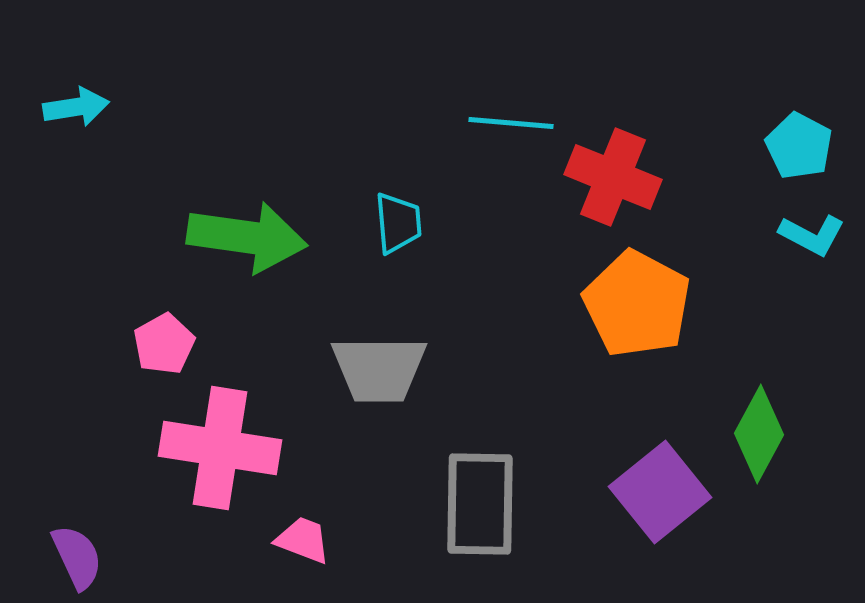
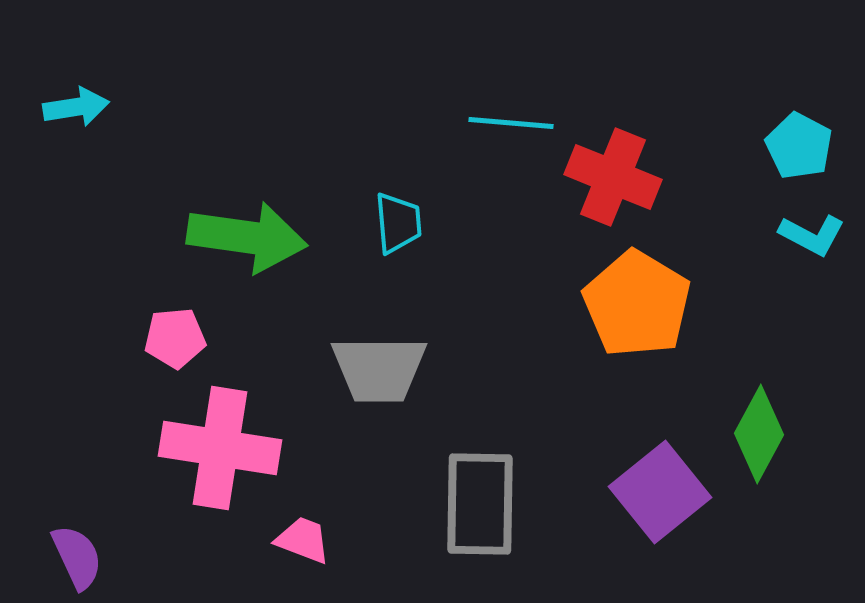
orange pentagon: rotated 3 degrees clockwise
pink pentagon: moved 11 px right, 6 px up; rotated 24 degrees clockwise
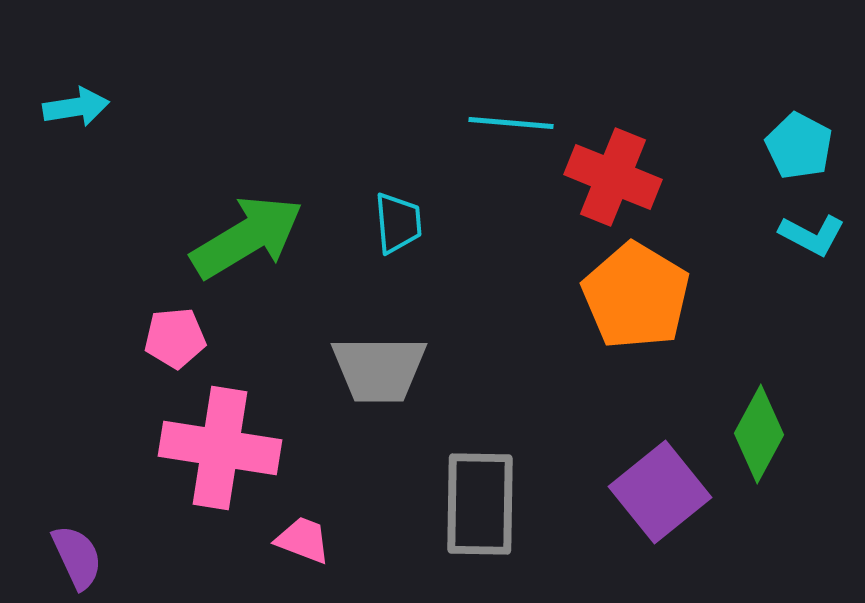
green arrow: rotated 39 degrees counterclockwise
orange pentagon: moved 1 px left, 8 px up
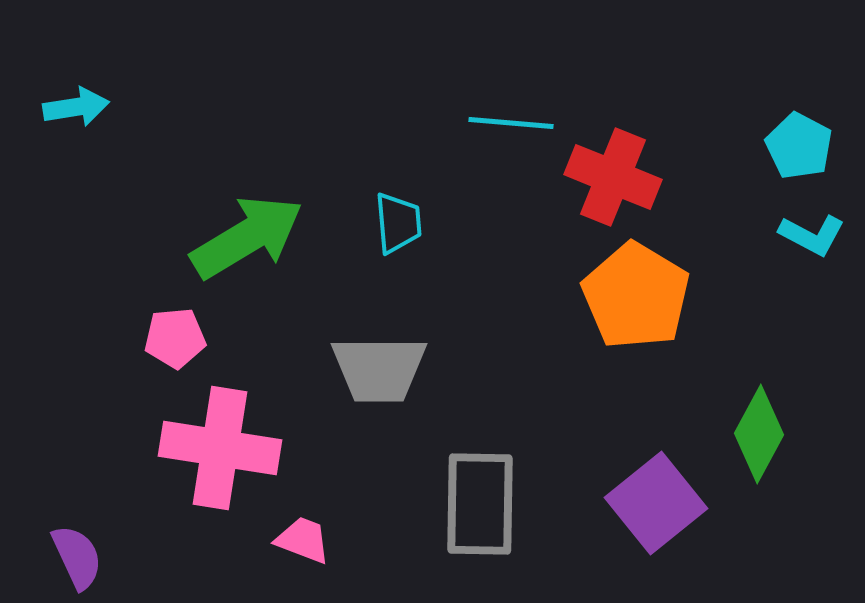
purple square: moved 4 px left, 11 px down
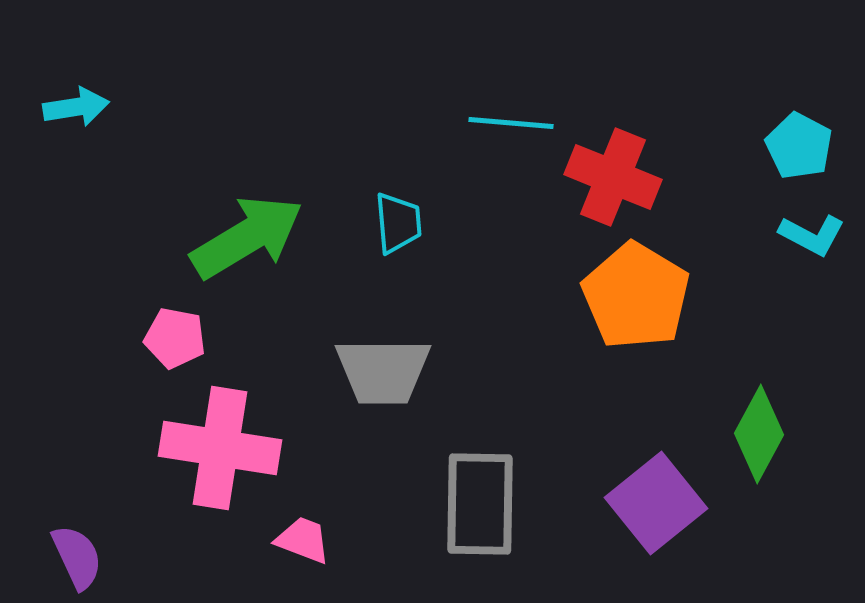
pink pentagon: rotated 16 degrees clockwise
gray trapezoid: moved 4 px right, 2 px down
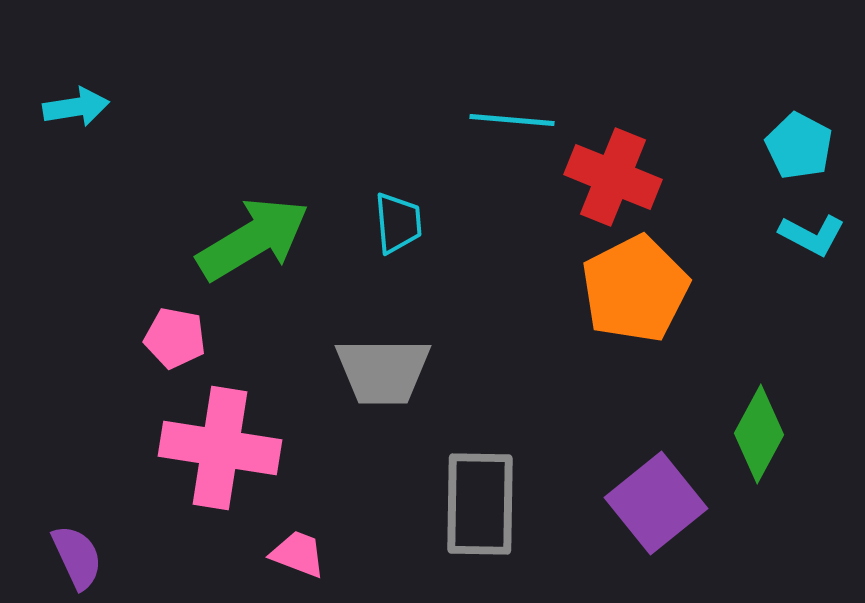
cyan line: moved 1 px right, 3 px up
green arrow: moved 6 px right, 2 px down
orange pentagon: moved 1 px left, 7 px up; rotated 14 degrees clockwise
pink trapezoid: moved 5 px left, 14 px down
